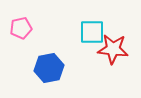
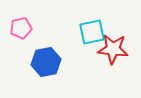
cyan square: rotated 12 degrees counterclockwise
blue hexagon: moved 3 px left, 6 px up
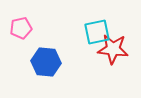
cyan square: moved 5 px right
blue hexagon: rotated 16 degrees clockwise
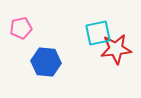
cyan square: moved 1 px right, 1 px down
red star: moved 3 px right; rotated 12 degrees counterclockwise
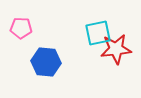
pink pentagon: rotated 15 degrees clockwise
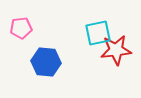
pink pentagon: rotated 10 degrees counterclockwise
red star: moved 1 px down
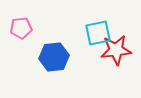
blue hexagon: moved 8 px right, 5 px up; rotated 12 degrees counterclockwise
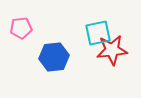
red star: moved 4 px left
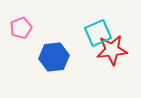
pink pentagon: rotated 15 degrees counterclockwise
cyan square: rotated 12 degrees counterclockwise
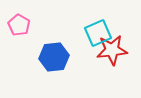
pink pentagon: moved 2 px left, 3 px up; rotated 20 degrees counterclockwise
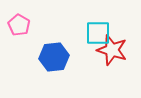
cyan square: rotated 24 degrees clockwise
red star: rotated 24 degrees clockwise
